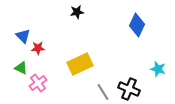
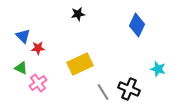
black star: moved 1 px right, 2 px down
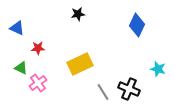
blue triangle: moved 6 px left, 8 px up; rotated 21 degrees counterclockwise
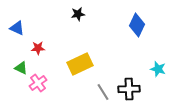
black cross: rotated 25 degrees counterclockwise
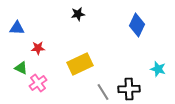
blue triangle: rotated 21 degrees counterclockwise
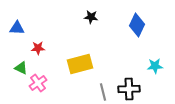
black star: moved 13 px right, 3 px down; rotated 16 degrees clockwise
yellow rectangle: rotated 10 degrees clockwise
cyan star: moved 3 px left, 3 px up; rotated 21 degrees counterclockwise
gray line: rotated 18 degrees clockwise
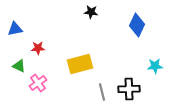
black star: moved 5 px up
blue triangle: moved 2 px left, 1 px down; rotated 14 degrees counterclockwise
green triangle: moved 2 px left, 2 px up
gray line: moved 1 px left
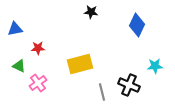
black cross: moved 4 px up; rotated 25 degrees clockwise
